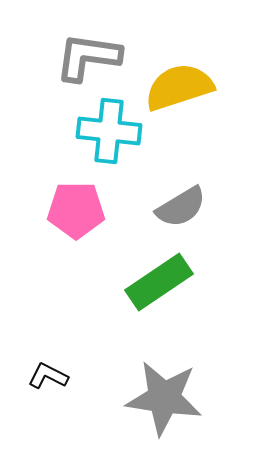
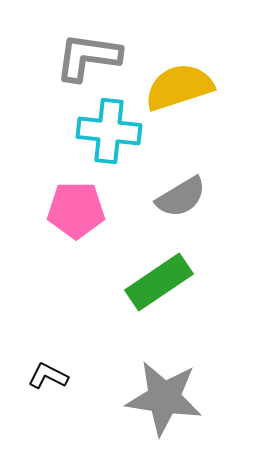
gray semicircle: moved 10 px up
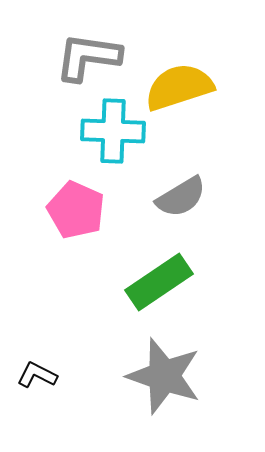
cyan cross: moved 4 px right; rotated 4 degrees counterclockwise
pink pentagon: rotated 24 degrees clockwise
black L-shape: moved 11 px left, 1 px up
gray star: moved 22 px up; rotated 10 degrees clockwise
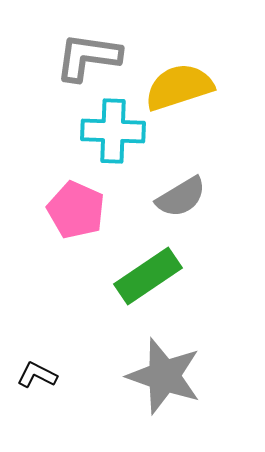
green rectangle: moved 11 px left, 6 px up
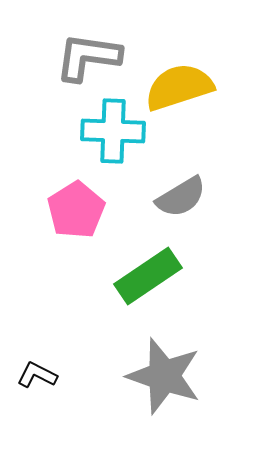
pink pentagon: rotated 16 degrees clockwise
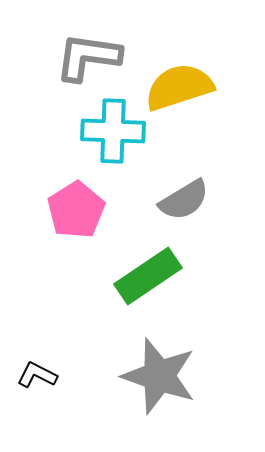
gray semicircle: moved 3 px right, 3 px down
gray star: moved 5 px left
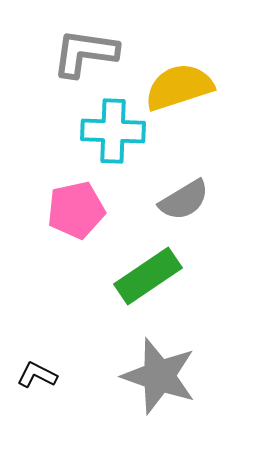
gray L-shape: moved 3 px left, 4 px up
pink pentagon: rotated 20 degrees clockwise
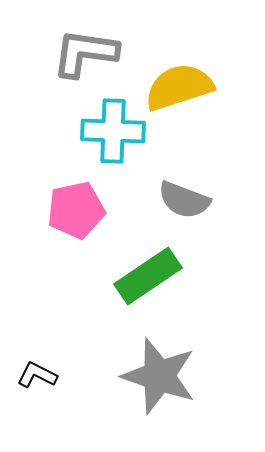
gray semicircle: rotated 52 degrees clockwise
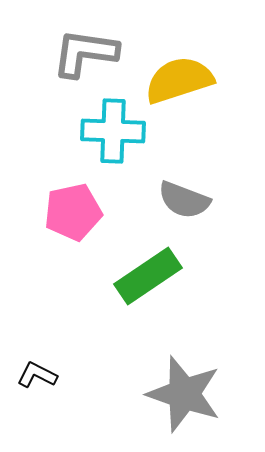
yellow semicircle: moved 7 px up
pink pentagon: moved 3 px left, 2 px down
gray star: moved 25 px right, 18 px down
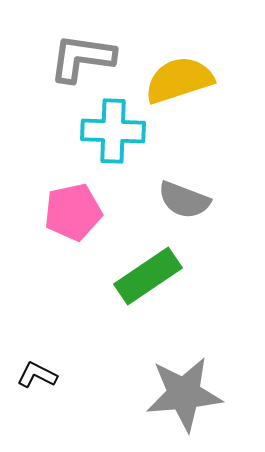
gray L-shape: moved 3 px left, 5 px down
gray star: rotated 24 degrees counterclockwise
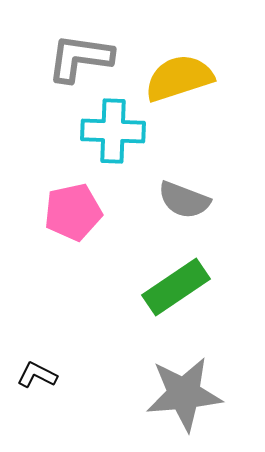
gray L-shape: moved 2 px left
yellow semicircle: moved 2 px up
green rectangle: moved 28 px right, 11 px down
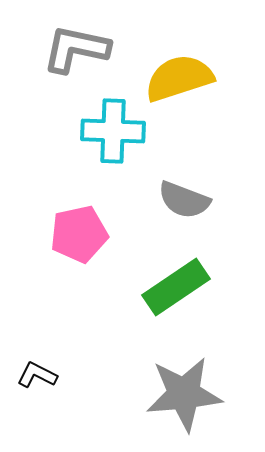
gray L-shape: moved 4 px left, 9 px up; rotated 4 degrees clockwise
pink pentagon: moved 6 px right, 22 px down
